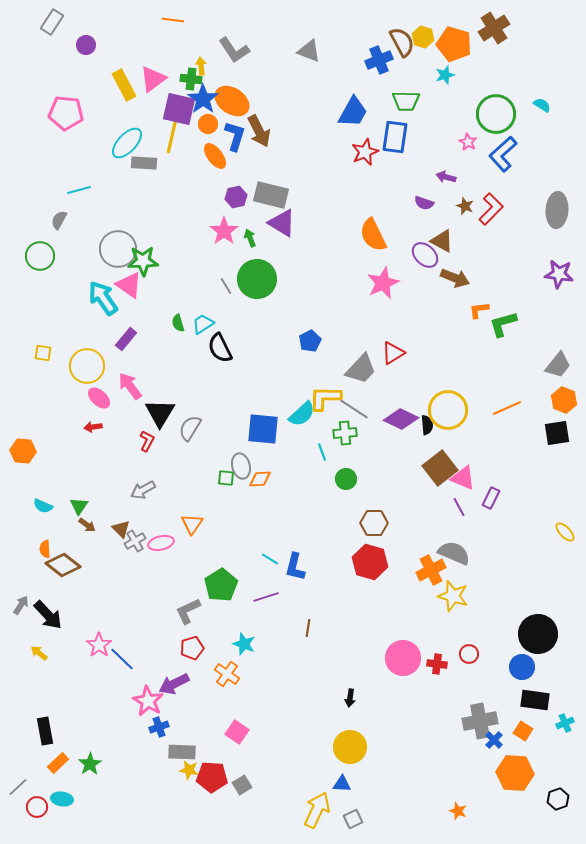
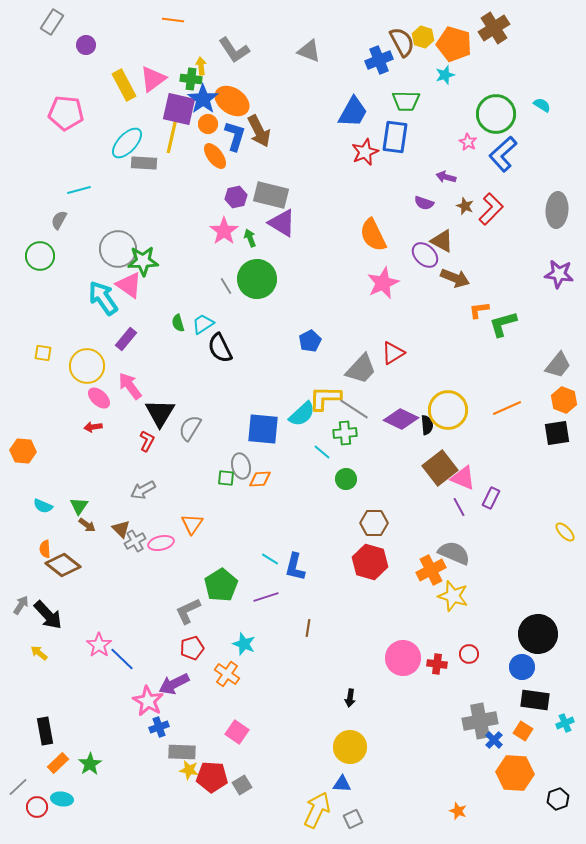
cyan line at (322, 452): rotated 30 degrees counterclockwise
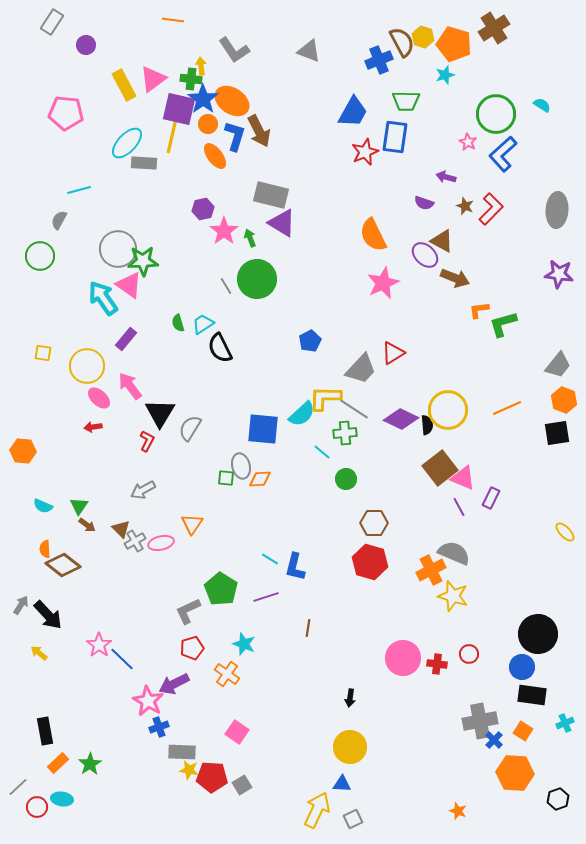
purple hexagon at (236, 197): moved 33 px left, 12 px down
green pentagon at (221, 585): moved 4 px down; rotated 8 degrees counterclockwise
black rectangle at (535, 700): moved 3 px left, 5 px up
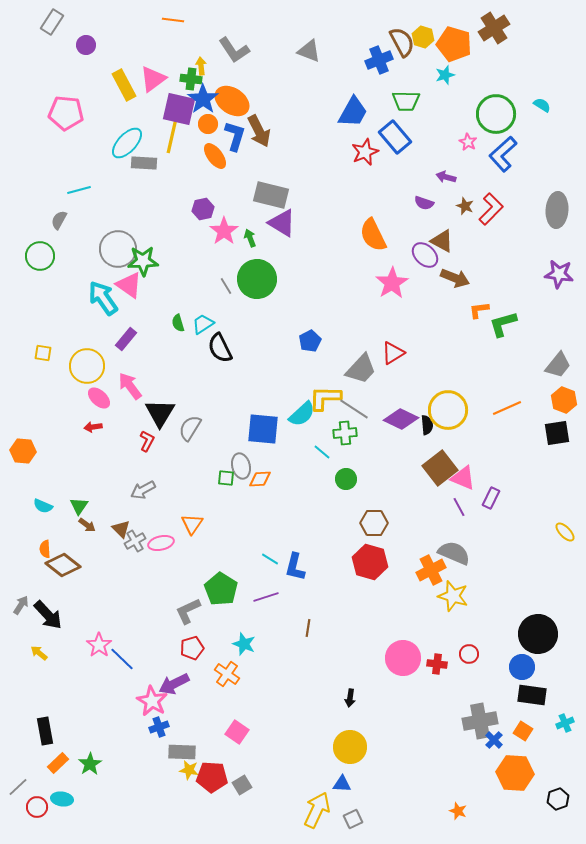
blue rectangle at (395, 137): rotated 48 degrees counterclockwise
pink star at (383, 283): moved 9 px right; rotated 8 degrees counterclockwise
pink star at (148, 701): moved 4 px right
